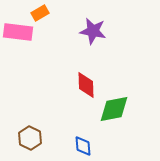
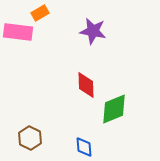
green diamond: rotated 12 degrees counterclockwise
blue diamond: moved 1 px right, 1 px down
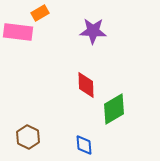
purple star: rotated 8 degrees counterclockwise
green diamond: rotated 8 degrees counterclockwise
brown hexagon: moved 2 px left, 1 px up
blue diamond: moved 2 px up
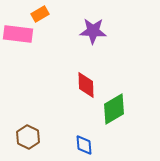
orange rectangle: moved 1 px down
pink rectangle: moved 2 px down
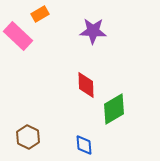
pink rectangle: moved 2 px down; rotated 36 degrees clockwise
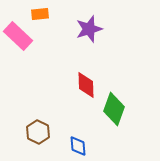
orange rectangle: rotated 24 degrees clockwise
purple star: moved 4 px left, 2 px up; rotated 20 degrees counterclockwise
green diamond: rotated 40 degrees counterclockwise
brown hexagon: moved 10 px right, 5 px up
blue diamond: moved 6 px left, 1 px down
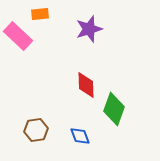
brown hexagon: moved 2 px left, 2 px up; rotated 25 degrees clockwise
blue diamond: moved 2 px right, 10 px up; rotated 15 degrees counterclockwise
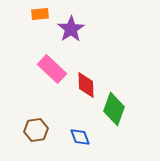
purple star: moved 18 px left; rotated 16 degrees counterclockwise
pink rectangle: moved 34 px right, 33 px down
blue diamond: moved 1 px down
